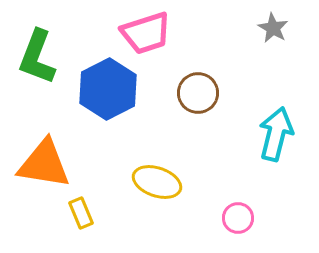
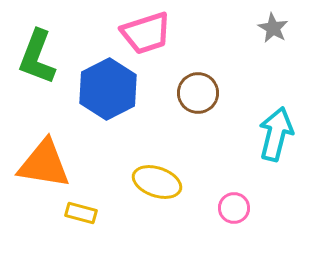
yellow rectangle: rotated 52 degrees counterclockwise
pink circle: moved 4 px left, 10 px up
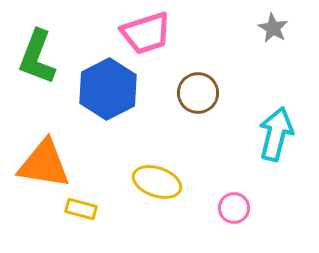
yellow rectangle: moved 4 px up
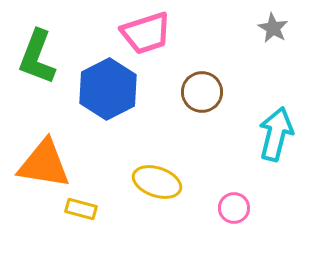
brown circle: moved 4 px right, 1 px up
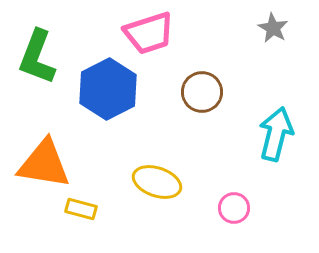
pink trapezoid: moved 3 px right
